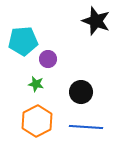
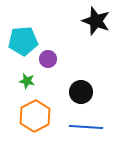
green star: moved 9 px left, 3 px up
orange hexagon: moved 2 px left, 5 px up
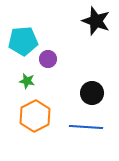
black circle: moved 11 px right, 1 px down
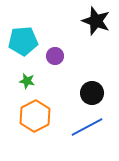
purple circle: moved 7 px right, 3 px up
blue line: moved 1 px right; rotated 32 degrees counterclockwise
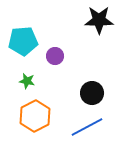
black star: moved 3 px right, 1 px up; rotated 20 degrees counterclockwise
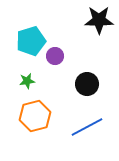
cyan pentagon: moved 8 px right; rotated 12 degrees counterclockwise
green star: rotated 21 degrees counterclockwise
black circle: moved 5 px left, 9 px up
orange hexagon: rotated 12 degrees clockwise
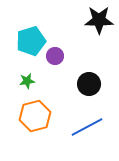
black circle: moved 2 px right
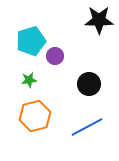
green star: moved 2 px right, 1 px up
